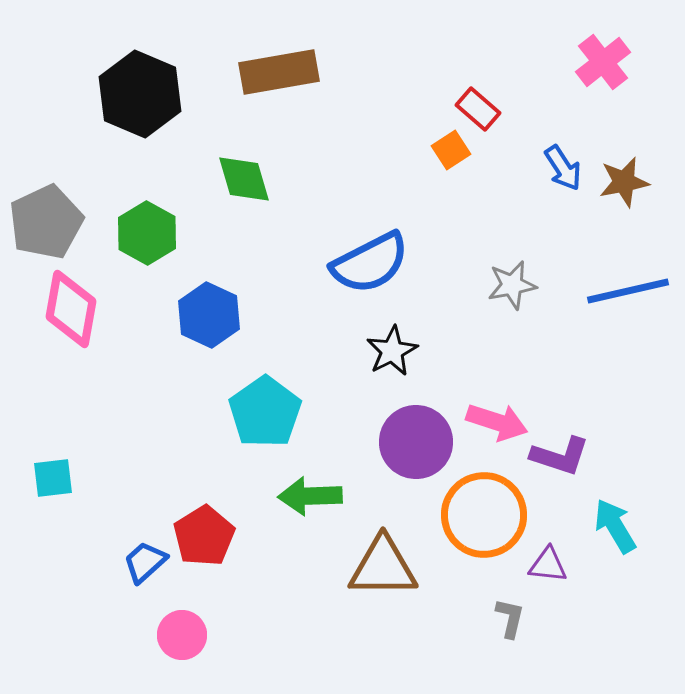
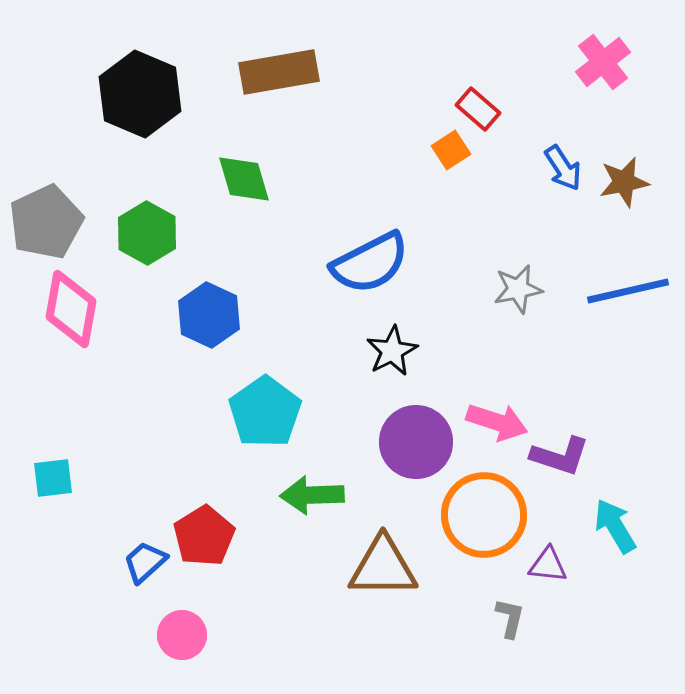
gray star: moved 6 px right, 4 px down
green arrow: moved 2 px right, 1 px up
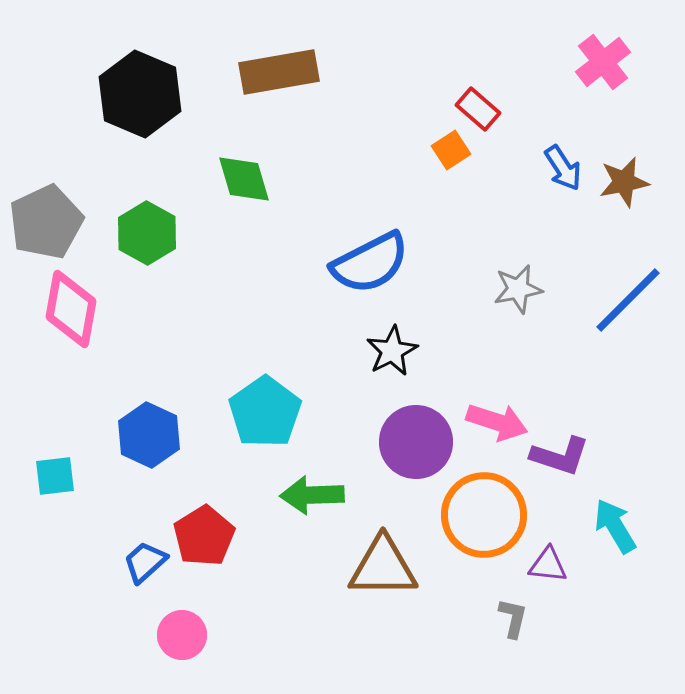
blue line: moved 9 px down; rotated 32 degrees counterclockwise
blue hexagon: moved 60 px left, 120 px down
cyan square: moved 2 px right, 2 px up
gray L-shape: moved 3 px right
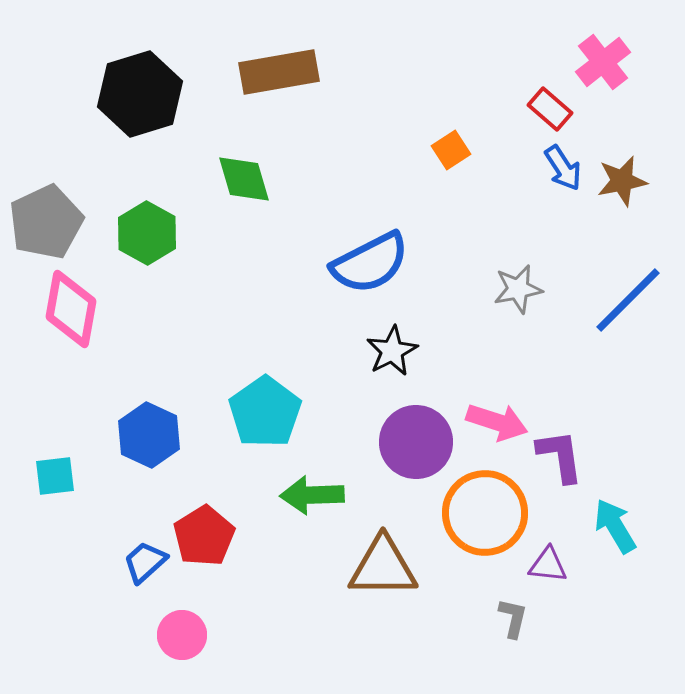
black hexagon: rotated 20 degrees clockwise
red rectangle: moved 72 px right
brown star: moved 2 px left, 1 px up
purple L-shape: rotated 116 degrees counterclockwise
orange circle: moved 1 px right, 2 px up
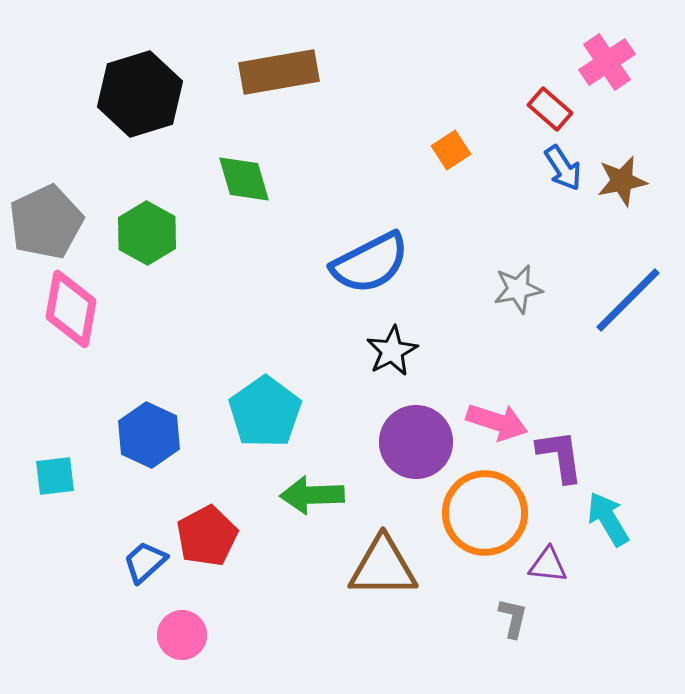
pink cross: moved 4 px right; rotated 4 degrees clockwise
cyan arrow: moved 7 px left, 7 px up
red pentagon: moved 3 px right; rotated 4 degrees clockwise
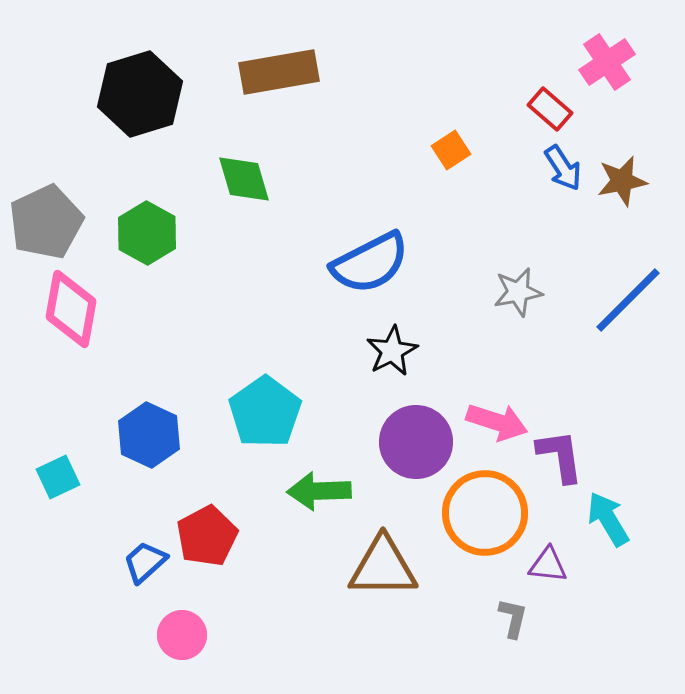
gray star: moved 3 px down
cyan square: moved 3 px right, 1 px down; rotated 18 degrees counterclockwise
green arrow: moved 7 px right, 4 px up
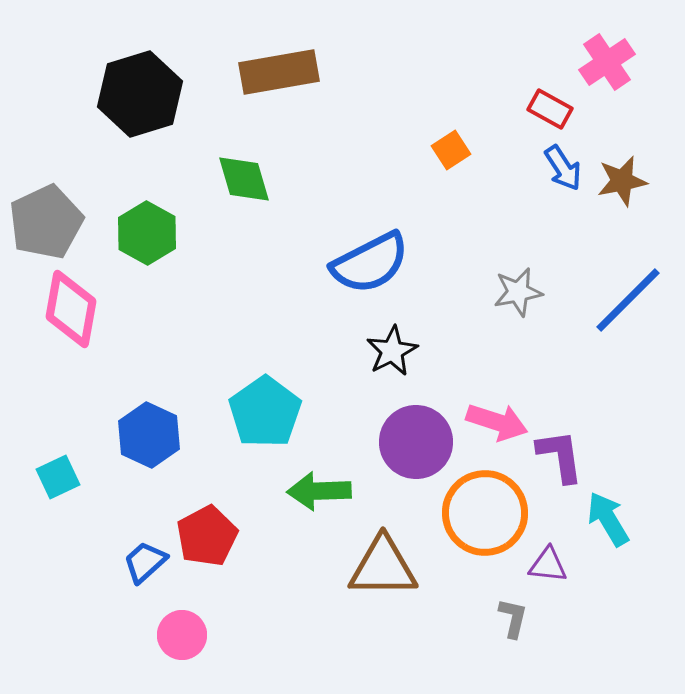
red rectangle: rotated 12 degrees counterclockwise
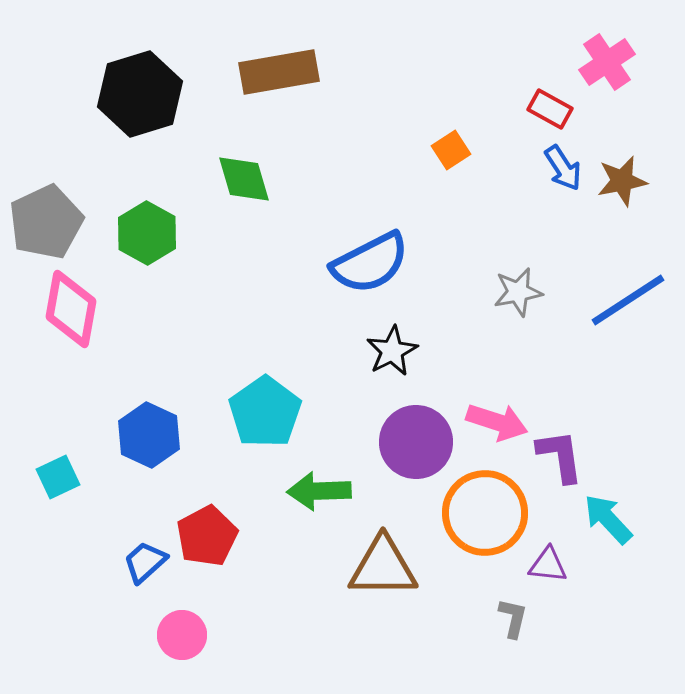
blue line: rotated 12 degrees clockwise
cyan arrow: rotated 12 degrees counterclockwise
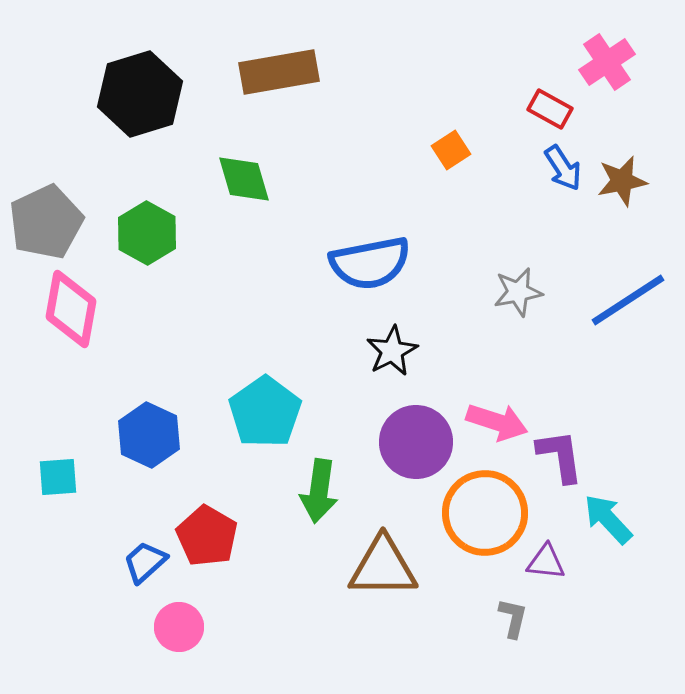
blue semicircle: rotated 16 degrees clockwise
cyan square: rotated 21 degrees clockwise
green arrow: rotated 80 degrees counterclockwise
red pentagon: rotated 14 degrees counterclockwise
purple triangle: moved 2 px left, 3 px up
pink circle: moved 3 px left, 8 px up
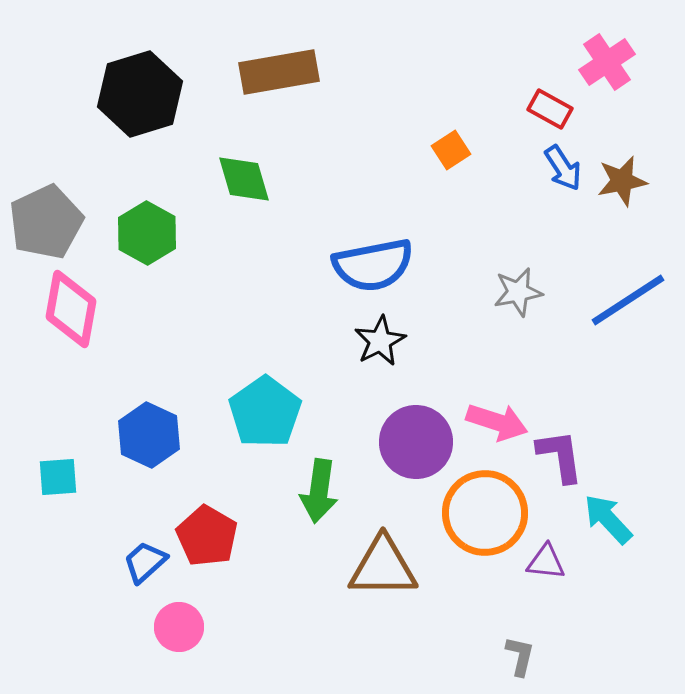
blue semicircle: moved 3 px right, 2 px down
black star: moved 12 px left, 10 px up
gray L-shape: moved 7 px right, 38 px down
